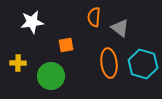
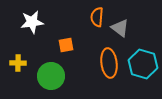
orange semicircle: moved 3 px right
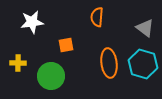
gray triangle: moved 25 px right
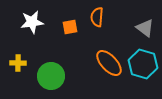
orange square: moved 4 px right, 18 px up
orange ellipse: rotated 36 degrees counterclockwise
